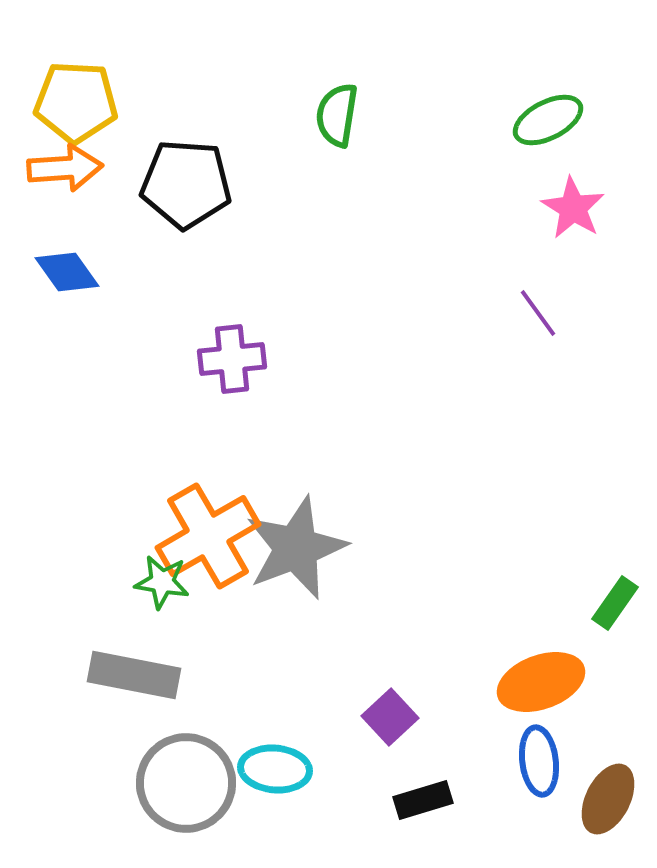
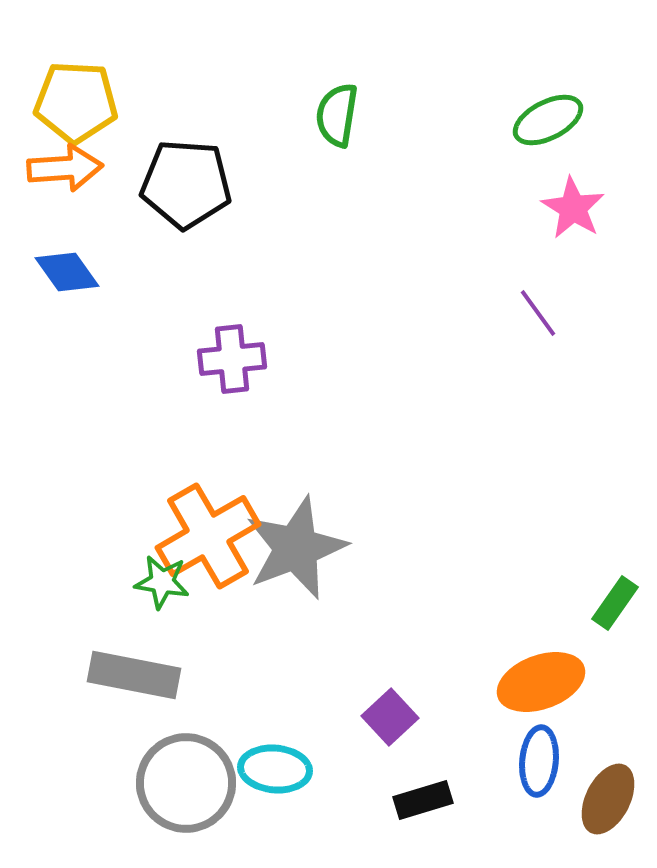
blue ellipse: rotated 12 degrees clockwise
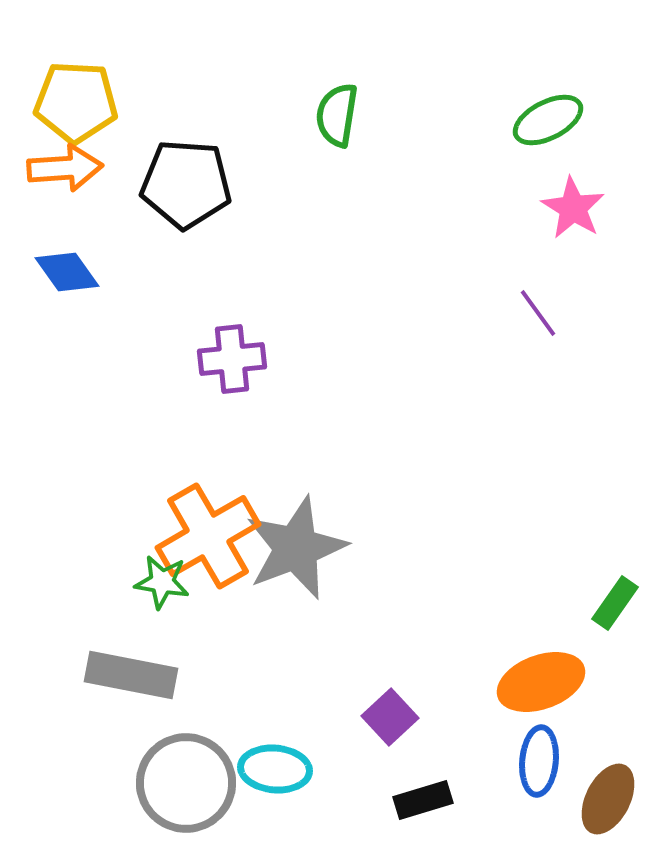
gray rectangle: moved 3 px left
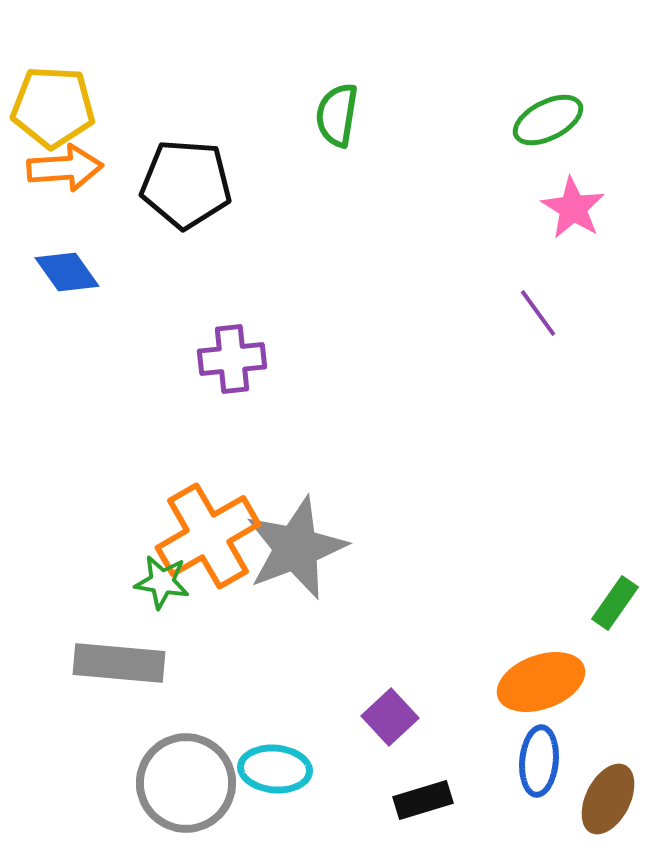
yellow pentagon: moved 23 px left, 5 px down
gray rectangle: moved 12 px left, 12 px up; rotated 6 degrees counterclockwise
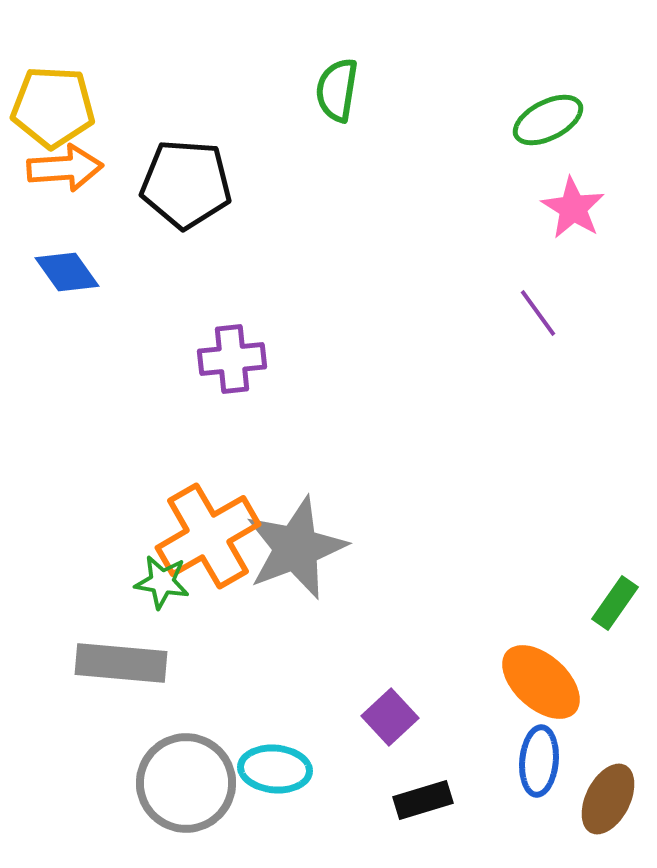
green semicircle: moved 25 px up
gray rectangle: moved 2 px right
orange ellipse: rotated 62 degrees clockwise
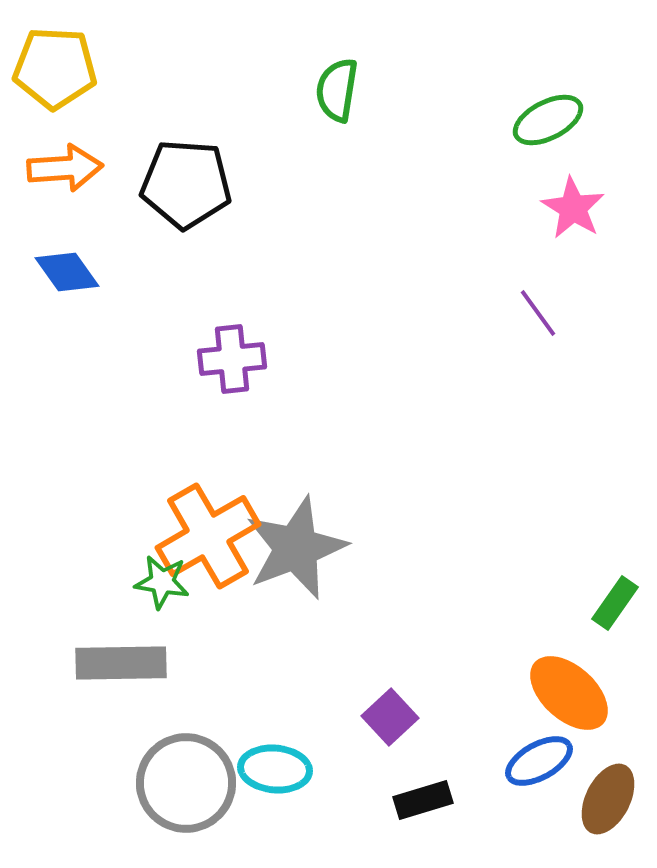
yellow pentagon: moved 2 px right, 39 px up
gray rectangle: rotated 6 degrees counterclockwise
orange ellipse: moved 28 px right, 11 px down
blue ellipse: rotated 56 degrees clockwise
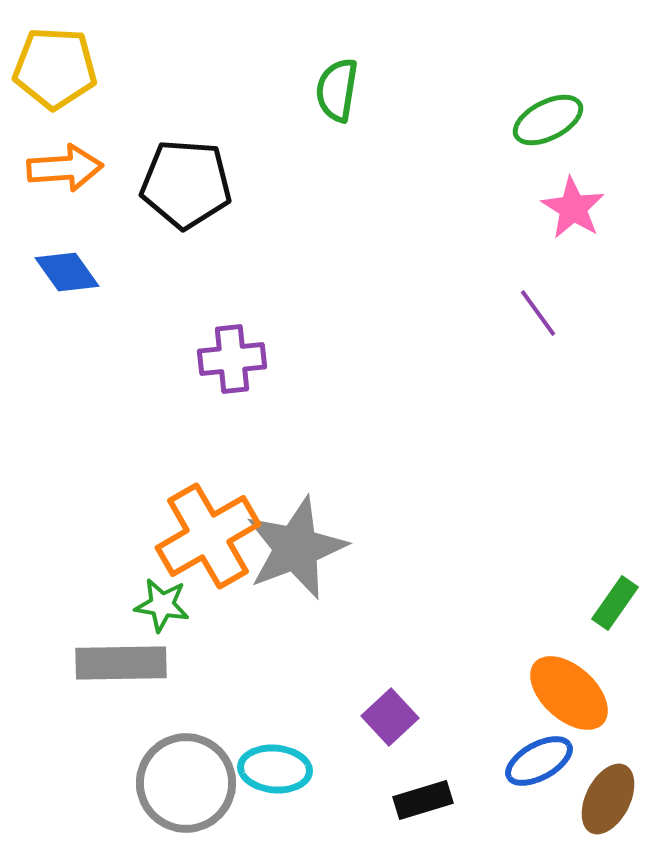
green star: moved 23 px down
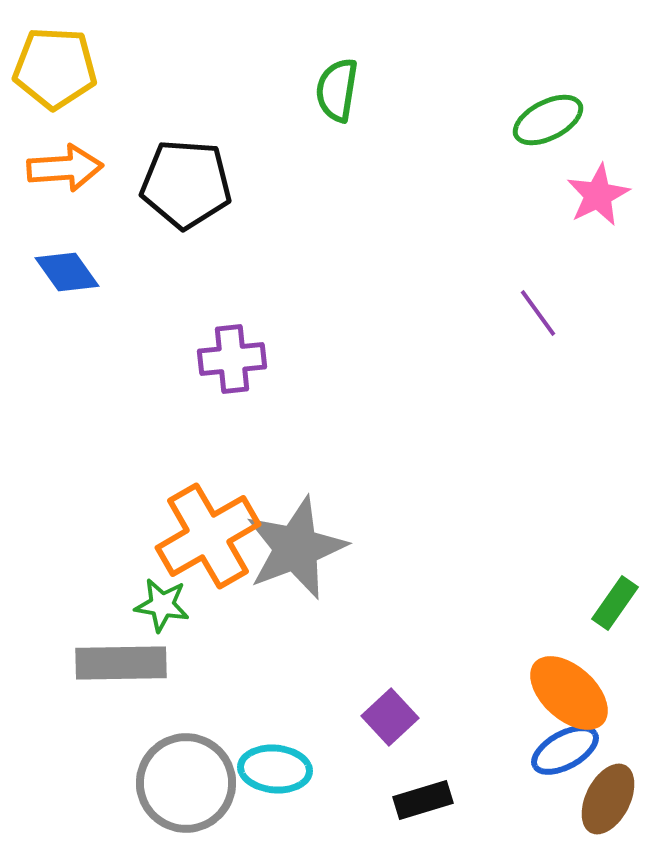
pink star: moved 25 px right, 13 px up; rotated 14 degrees clockwise
blue ellipse: moved 26 px right, 11 px up
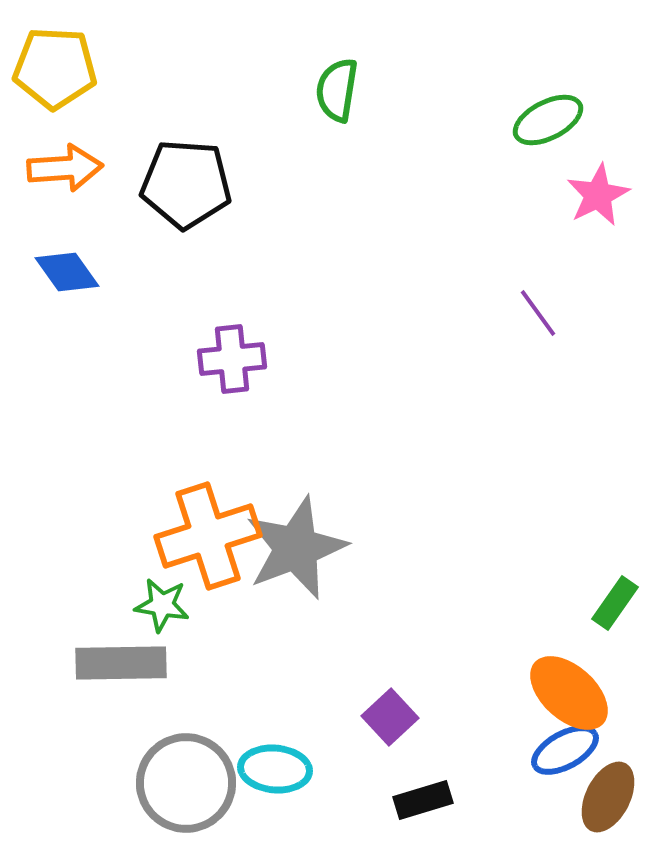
orange cross: rotated 12 degrees clockwise
brown ellipse: moved 2 px up
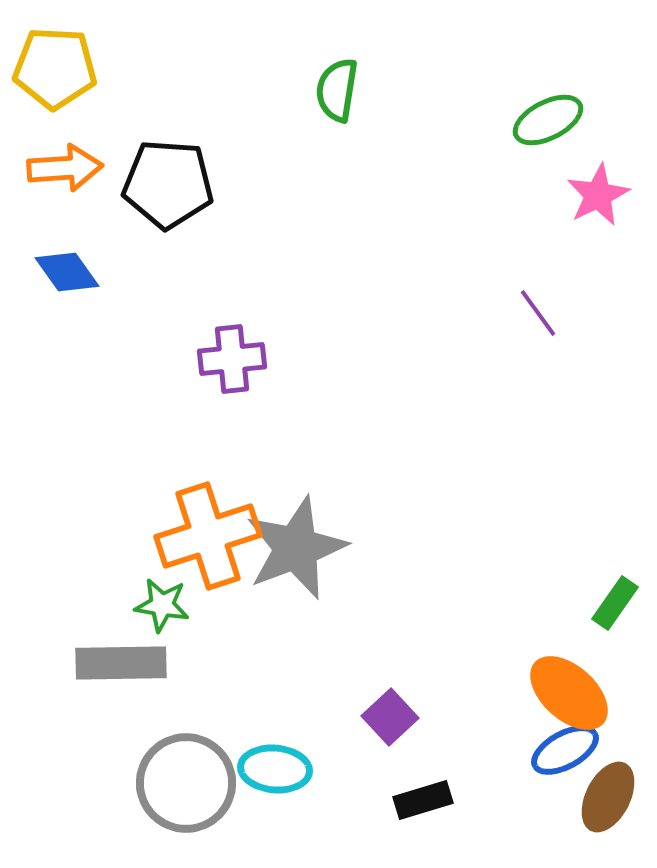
black pentagon: moved 18 px left
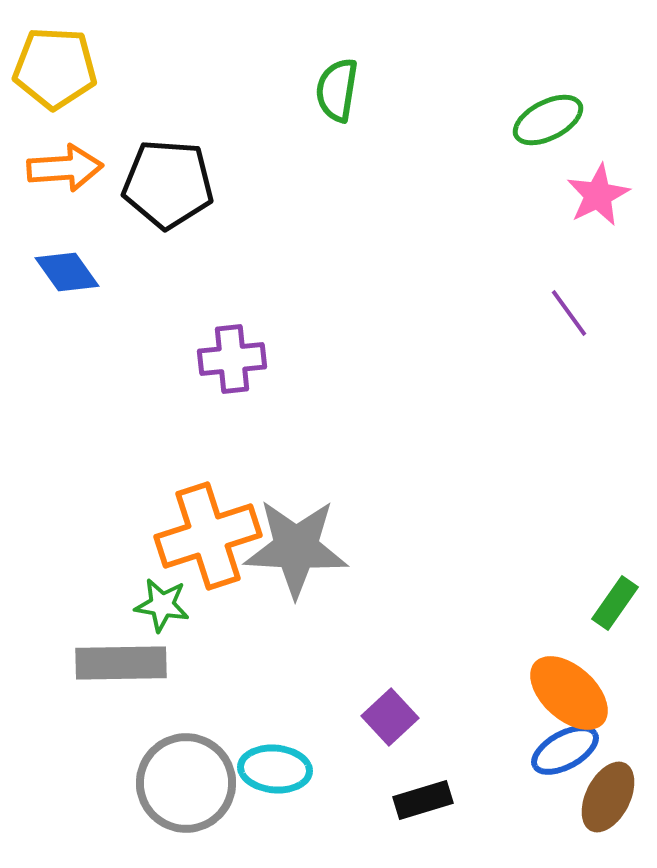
purple line: moved 31 px right
gray star: rotated 24 degrees clockwise
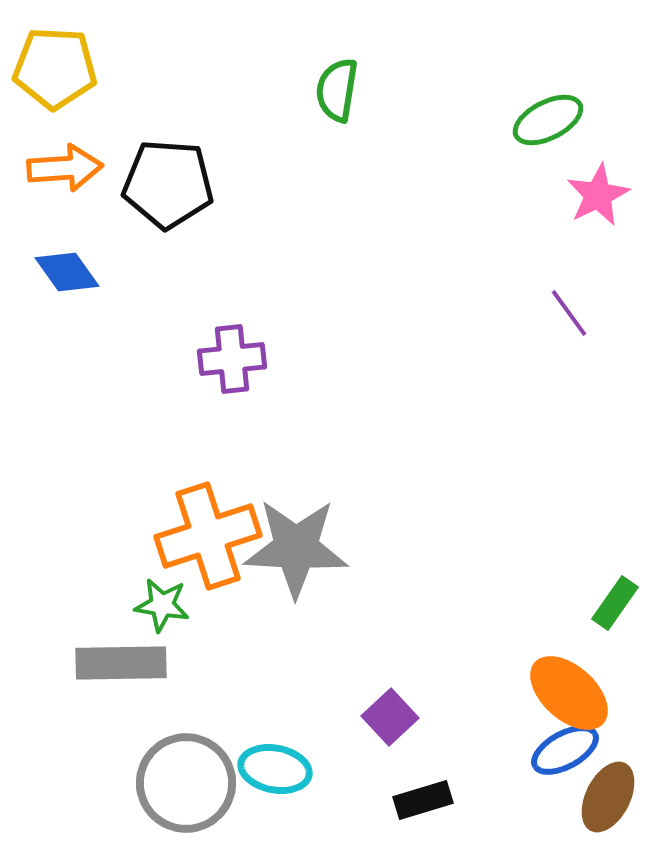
cyan ellipse: rotated 6 degrees clockwise
